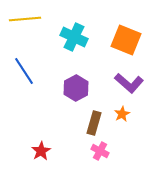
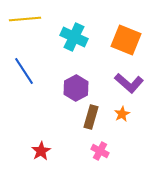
brown rectangle: moved 3 px left, 6 px up
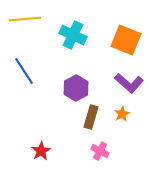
cyan cross: moved 1 px left, 2 px up
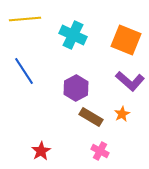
purple L-shape: moved 1 px right, 2 px up
brown rectangle: rotated 75 degrees counterclockwise
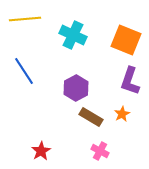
purple L-shape: rotated 68 degrees clockwise
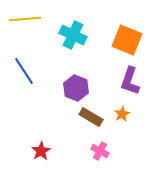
orange square: moved 1 px right
purple hexagon: rotated 10 degrees counterclockwise
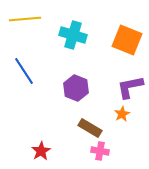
cyan cross: rotated 8 degrees counterclockwise
purple L-shape: moved 6 px down; rotated 60 degrees clockwise
brown rectangle: moved 1 px left, 11 px down
pink cross: rotated 18 degrees counterclockwise
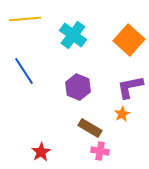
cyan cross: rotated 20 degrees clockwise
orange square: moved 2 px right; rotated 20 degrees clockwise
purple hexagon: moved 2 px right, 1 px up
red star: moved 1 px down
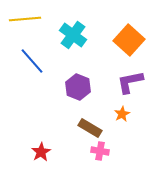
blue line: moved 8 px right, 10 px up; rotated 8 degrees counterclockwise
purple L-shape: moved 5 px up
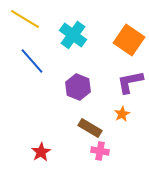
yellow line: rotated 36 degrees clockwise
orange square: rotated 8 degrees counterclockwise
